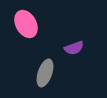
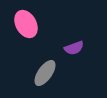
gray ellipse: rotated 16 degrees clockwise
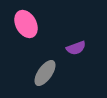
purple semicircle: moved 2 px right
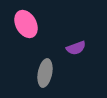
gray ellipse: rotated 24 degrees counterclockwise
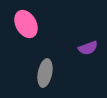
purple semicircle: moved 12 px right
